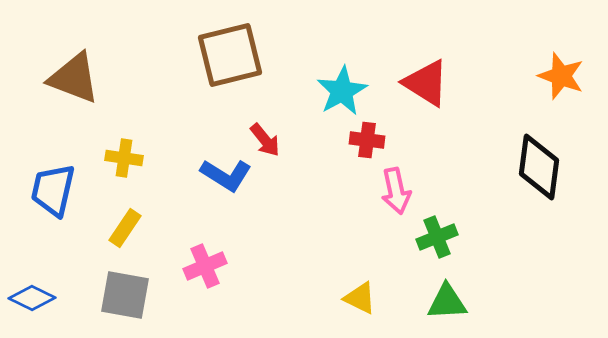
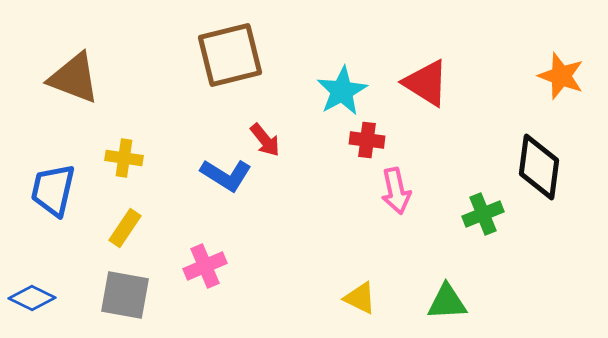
green cross: moved 46 px right, 23 px up
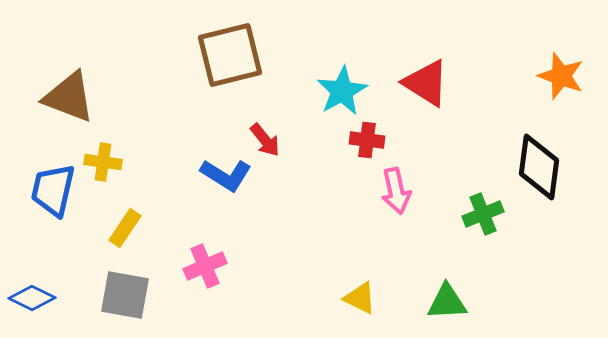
brown triangle: moved 5 px left, 19 px down
yellow cross: moved 21 px left, 4 px down
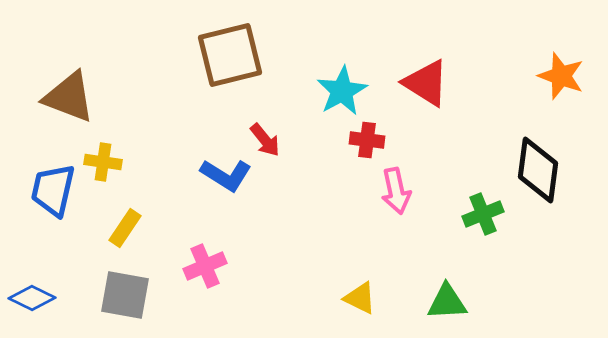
black diamond: moved 1 px left, 3 px down
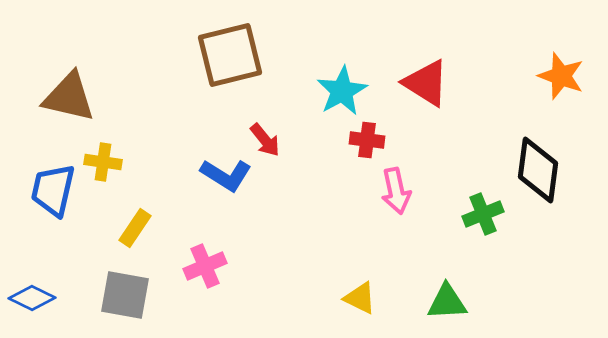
brown triangle: rotated 8 degrees counterclockwise
yellow rectangle: moved 10 px right
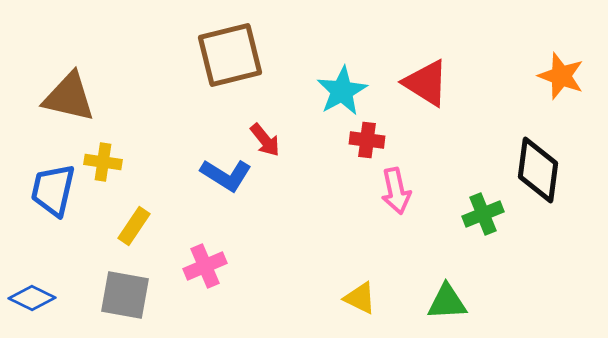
yellow rectangle: moved 1 px left, 2 px up
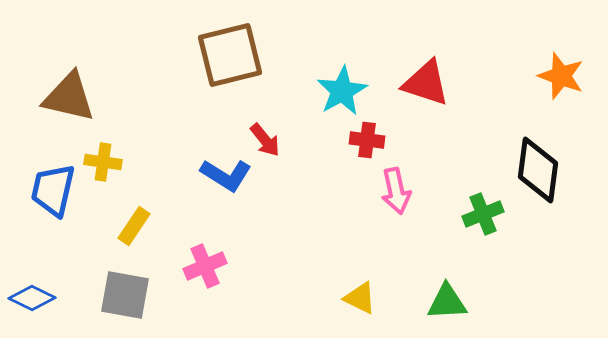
red triangle: rotated 14 degrees counterclockwise
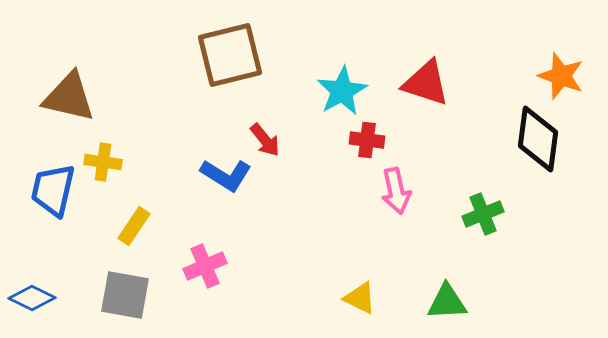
black diamond: moved 31 px up
